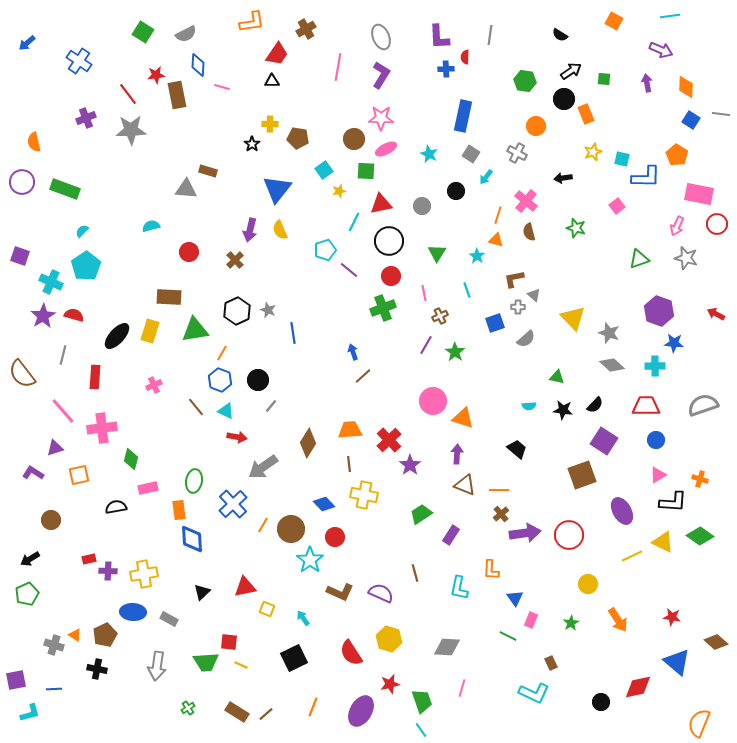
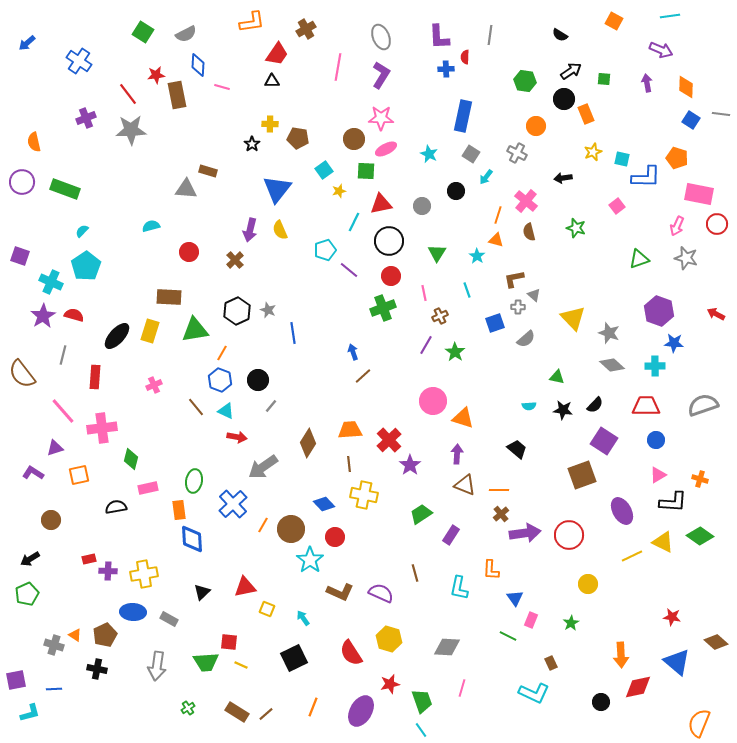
orange pentagon at (677, 155): moved 3 px down; rotated 15 degrees counterclockwise
orange arrow at (618, 620): moved 3 px right, 35 px down; rotated 30 degrees clockwise
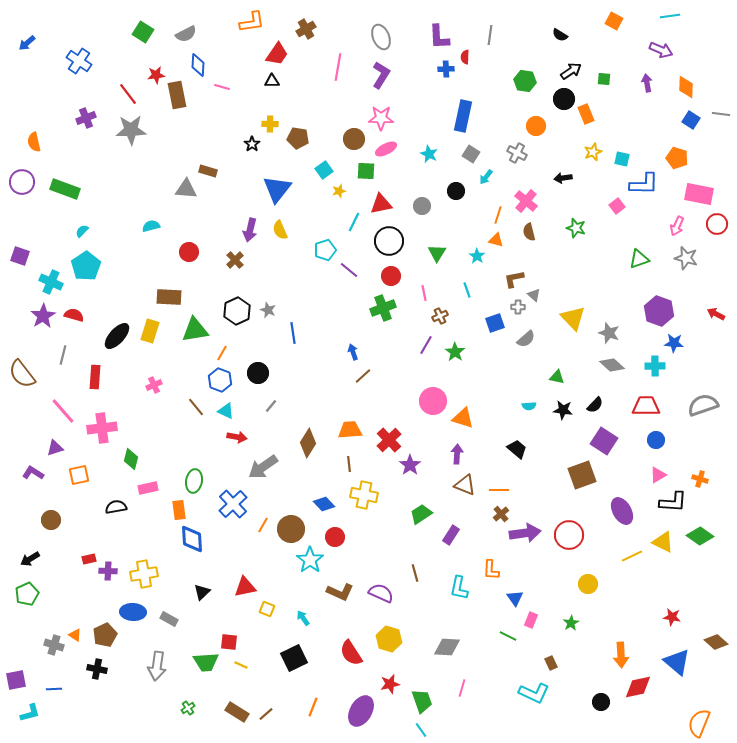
blue L-shape at (646, 177): moved 2 px left, 7 px down
black circle at (258, 380): moved 7 px up
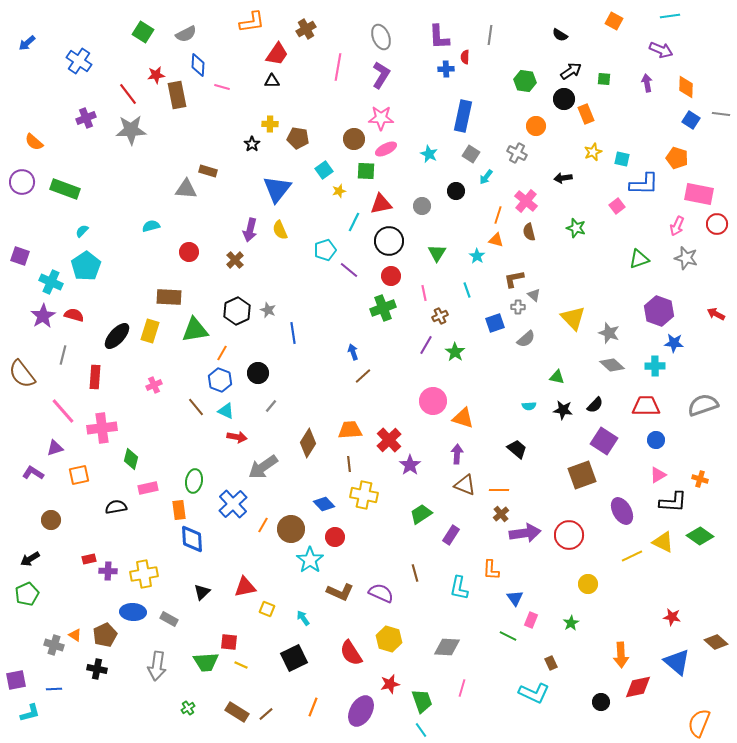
orange semicircle at (34, 142): rotated 36 degrees counterclockwise
